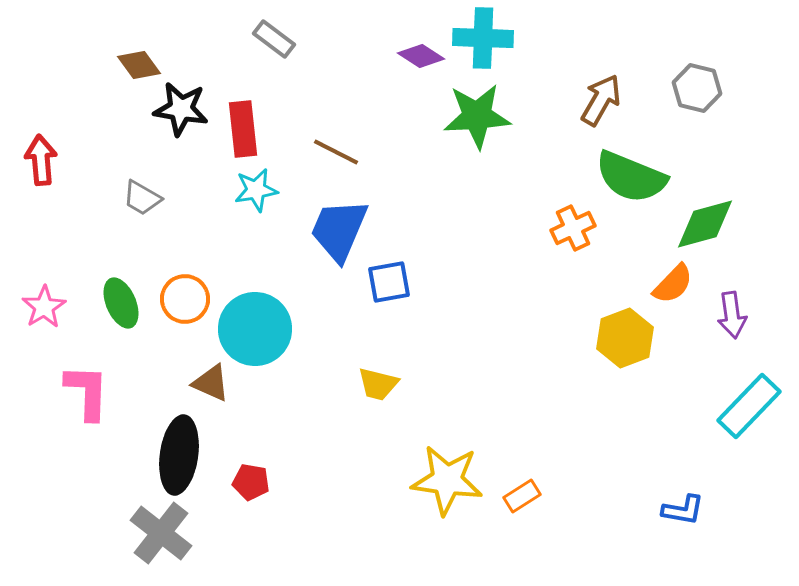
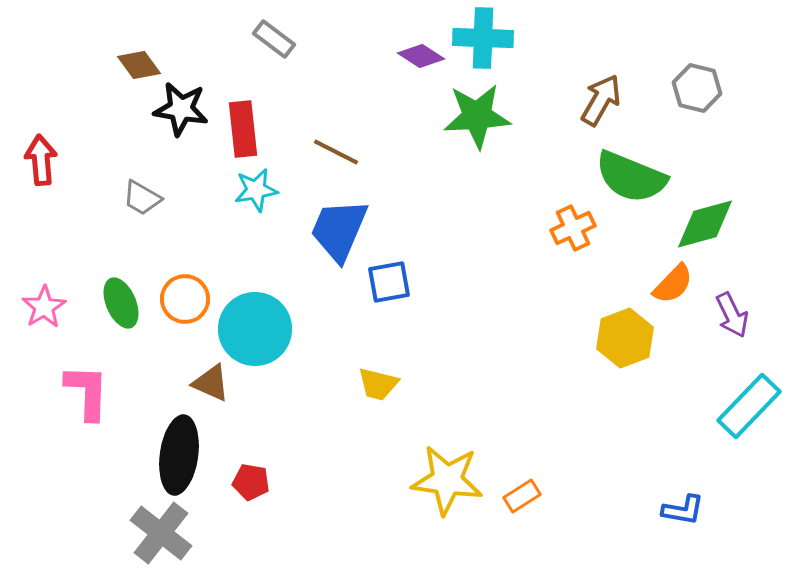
purple arrow: rotated 18 degrees counterclockwise
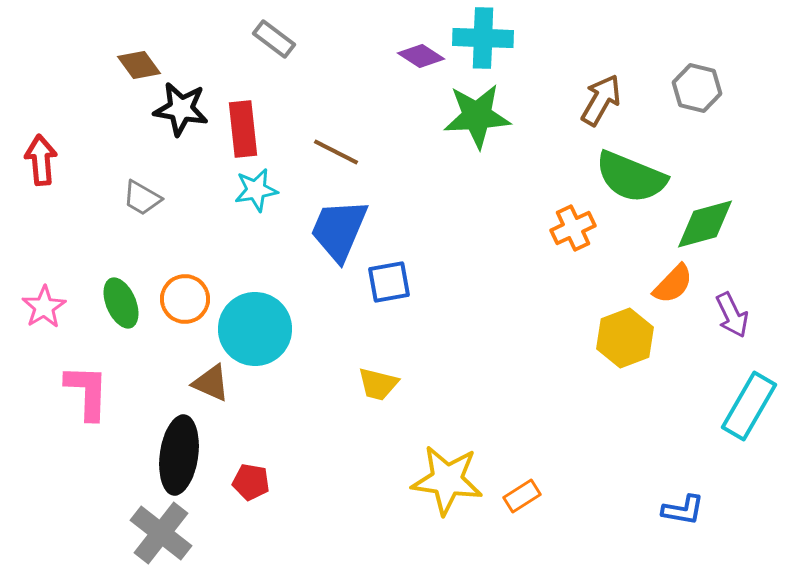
cyan rectangle: rotated 14 degrees counterclockwise
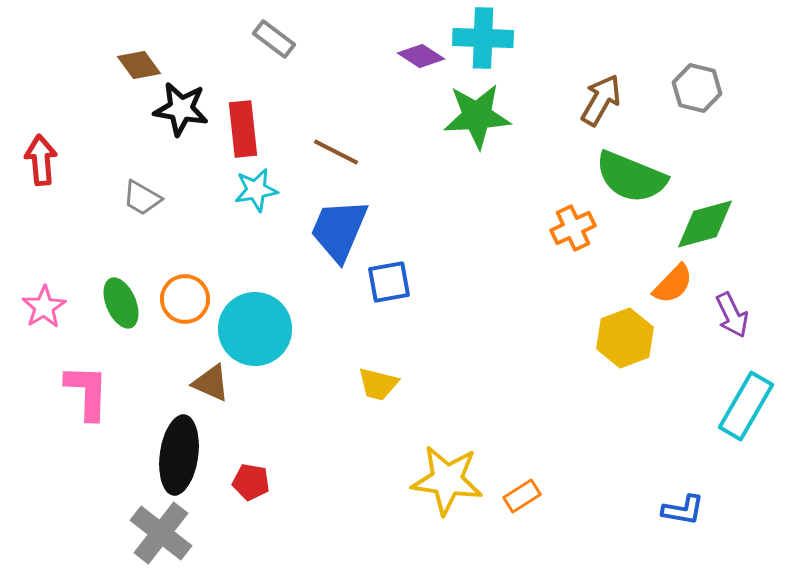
cyan rectangle: moved 3 px left
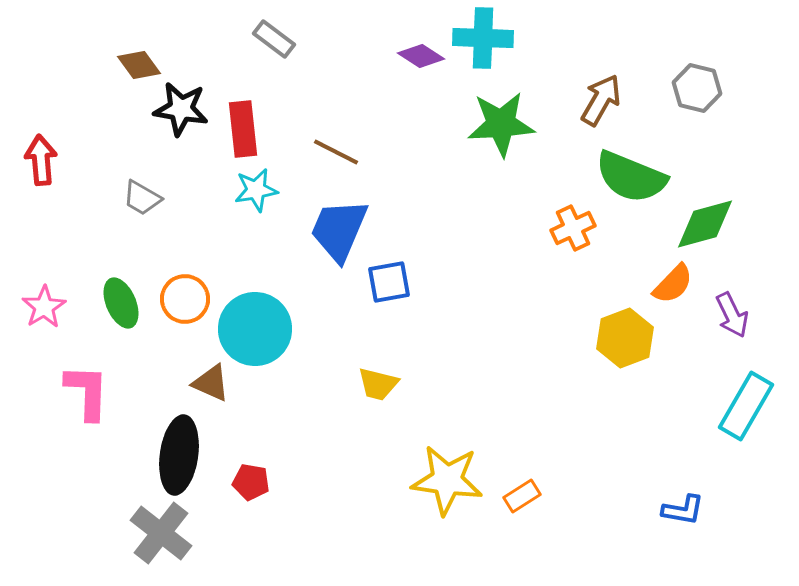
green star: moved 24 px right, 8 px down
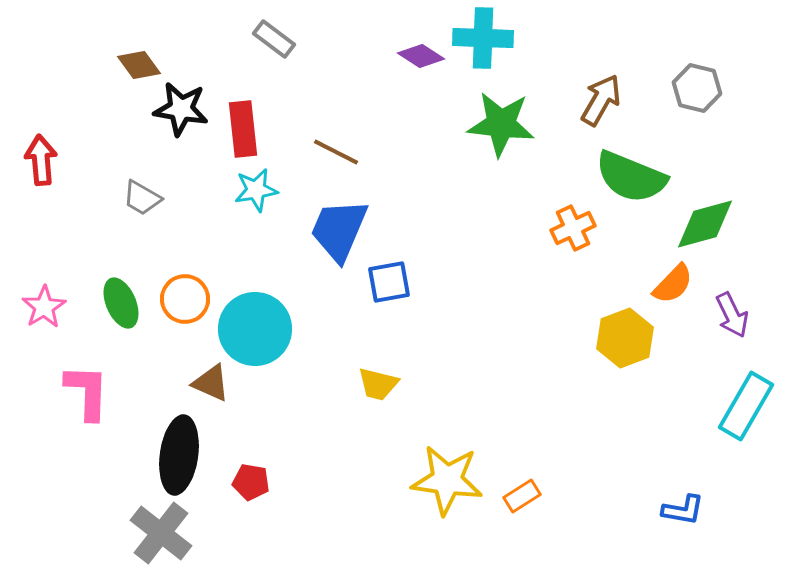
green star: rotated 10 degrees clockwise
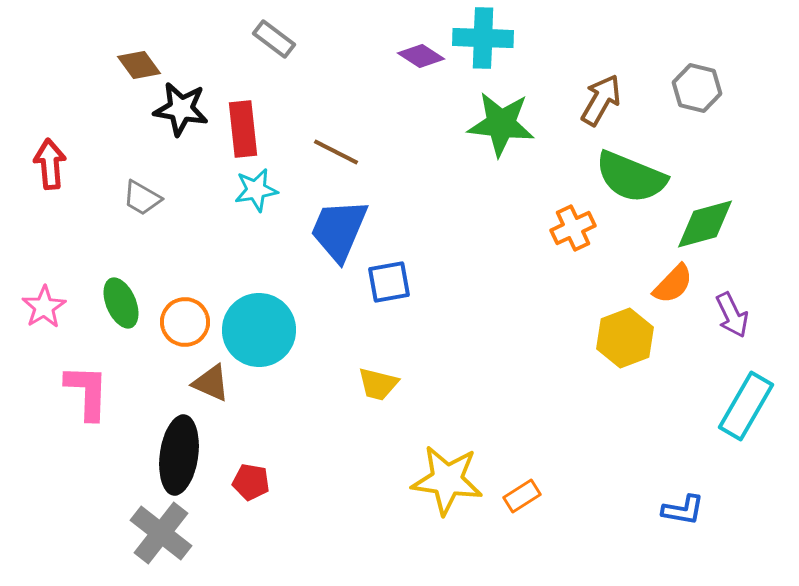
red arrow: moved 9 px right, 4 px down
orange circle: moved 23 px down
cyan circle: moved 4 px right, 1 px down
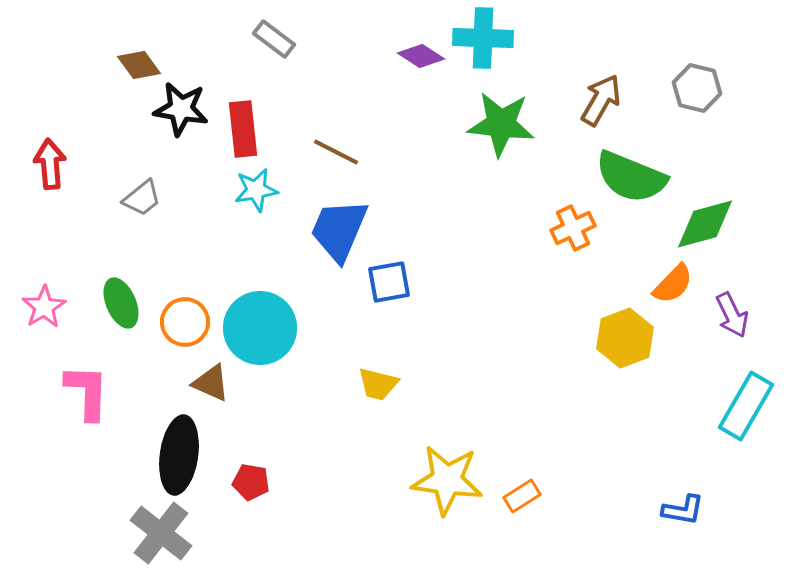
gray trapezoid: rotated 69 degrees counterclockwise
cyan circle: moved 1 px right, 2 px up
